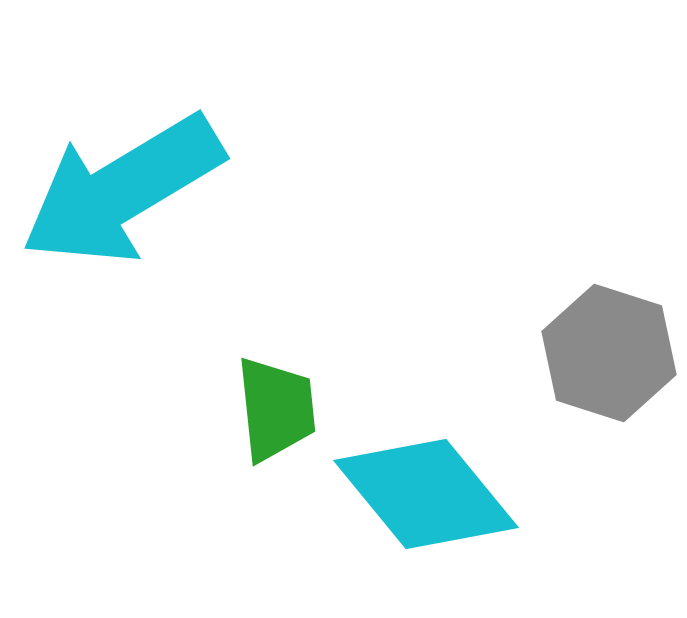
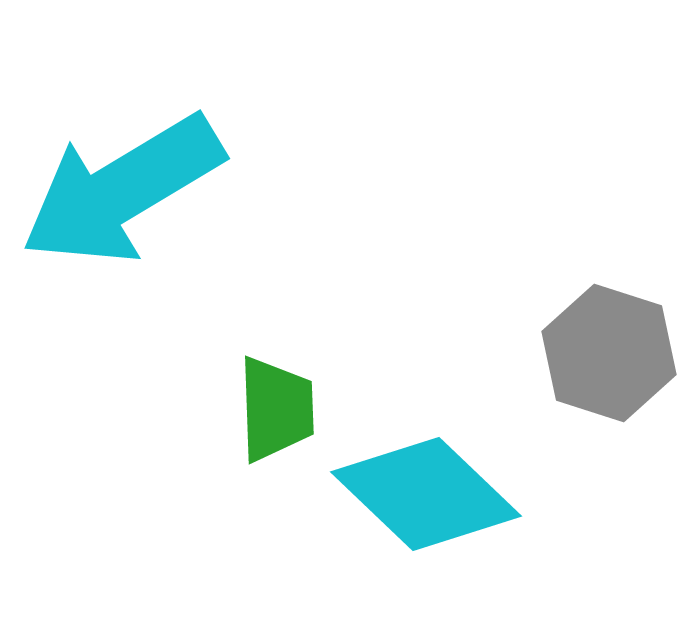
green trapezoid: rotated 4 degrees clockwise
cyan diamond: rotated 7 degrees counterclockwise
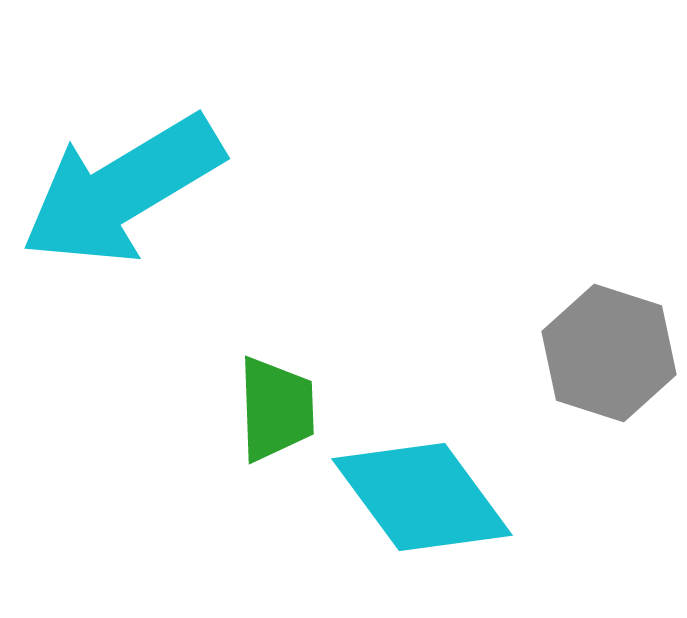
cyan diamond: moved 4 px left, 3 px down; rotated 10 degrees clockwise
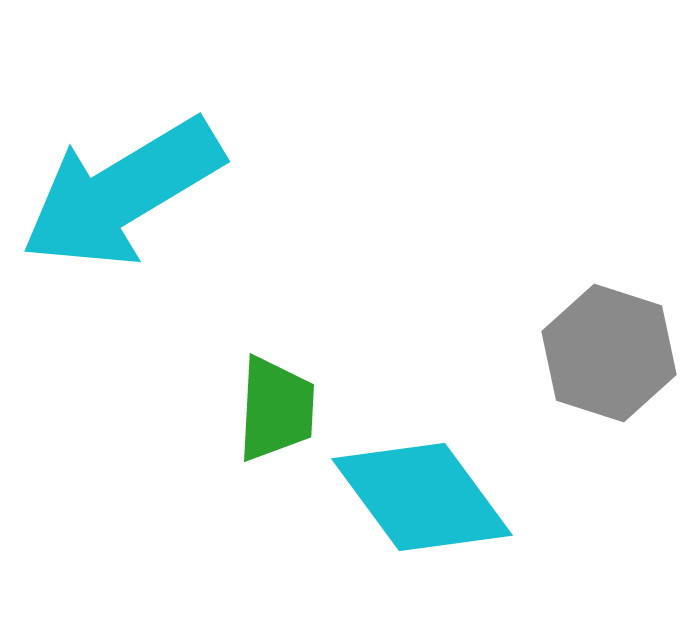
cyan arrow: moved 3 px down
green trapezoid: rotated 5 degrees clockwise
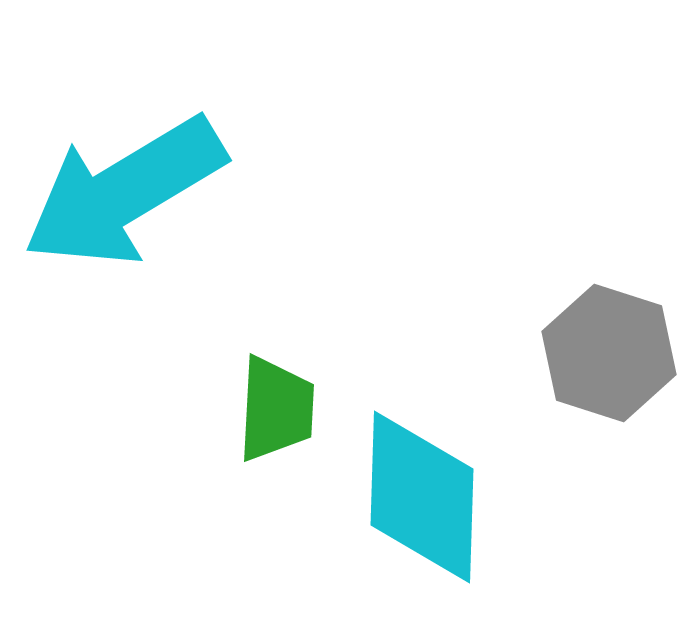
cyan arrow: moved 2 px right, 1 px up
cyan diamond: rotated 38 degrees clockwise
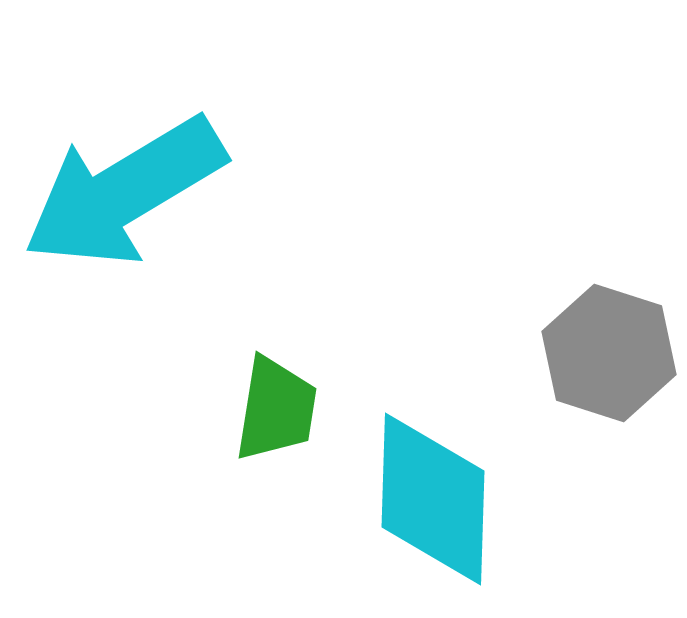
green trapezoid: rotated 6 degrees clockwise
cyan diamond: moved 11 px right, 2 px down
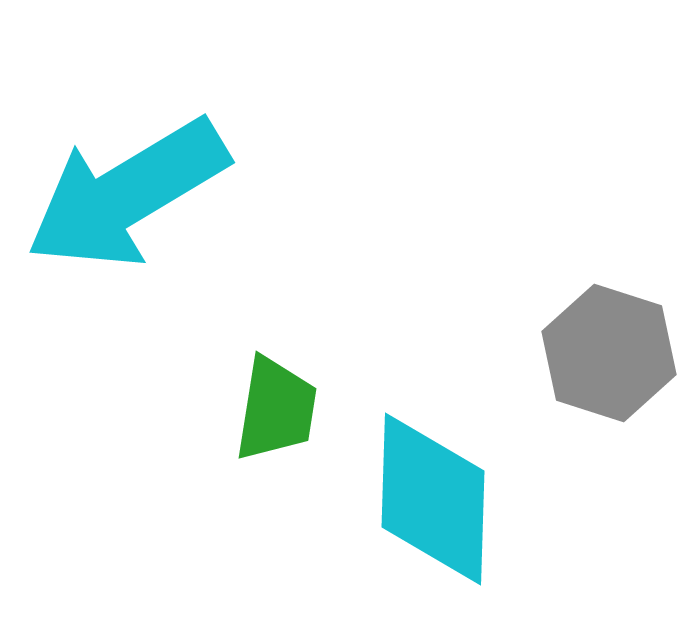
cyan arrow: moved 3 px right, 2 px down
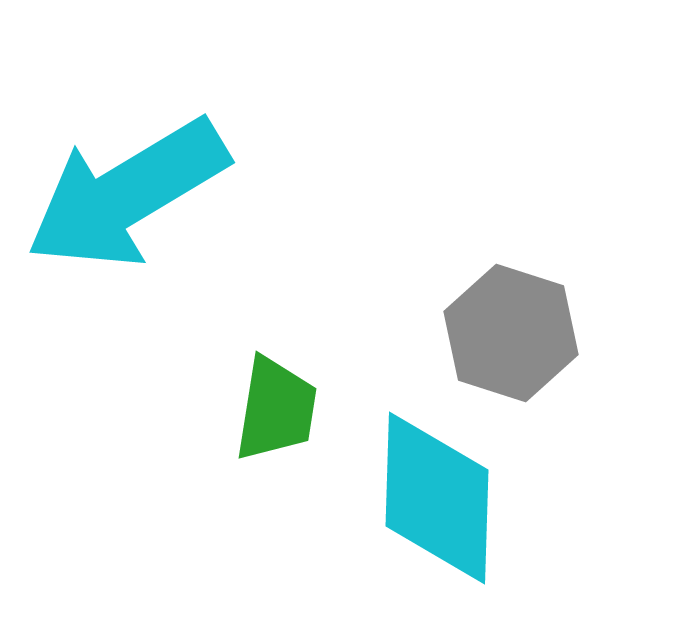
gray hexagon: moved 98 px left, 20 px up
cyan diamond: moved 4 px right, 1 px up
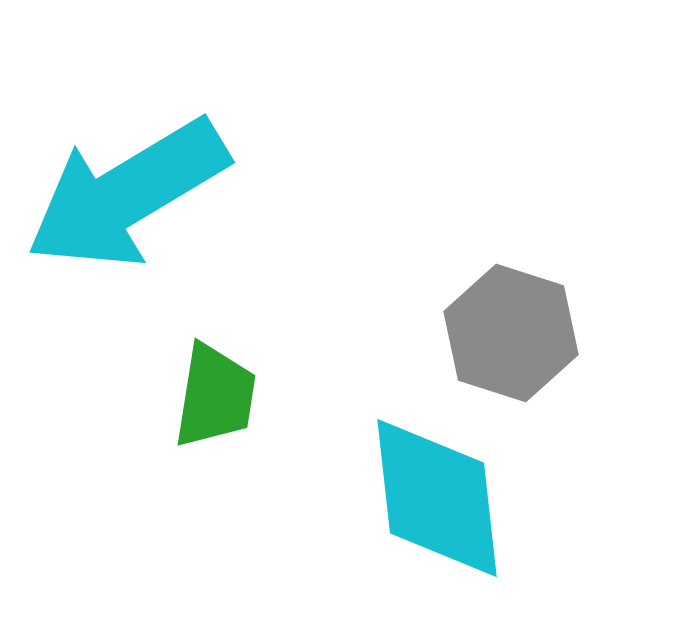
green trapezoid: moved 61 px left, 13 px up
cyan diamond: rotated 8 degrees counterclockwise
